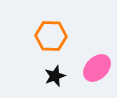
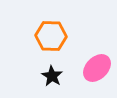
black star: moved 3 px left; rotated 20 degrees counterclockwise
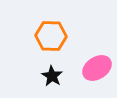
pink ellipse: rotated 12 degrees clockwise
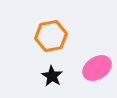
orange hexagon: rotated 12 degrees counterclockwise
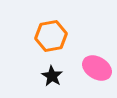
pink ellipse: rotated 64 degrees clockwise
